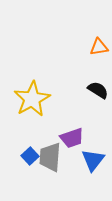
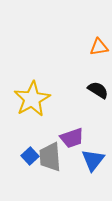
gray trapezoid: rotated 8 degrees counterclockwise
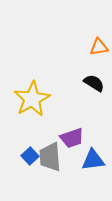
black semicircle: moved 4 px left, 7 px up
blue triangle: rotated 45 degrees clockwise
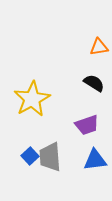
purple trapezoid: moved 15 px right, 13 px up
blue triangle: moved 2 px right
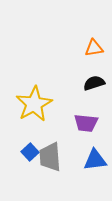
orange triangle: moved 5 px left, 1 px down
black semicircle: rotated 50 degrees counterclockwise
yellow star: moved 2 px right, 5 px down
purple trapezoid: moved 1 px left, 2 px up; rotated 25 degrees clockwise
blue square: moved 4 px up
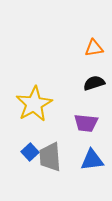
blue triangle: moved 3 px left
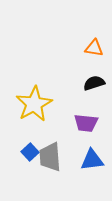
orange triangle: rotated 18 degrees clockwise
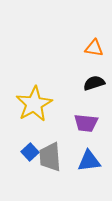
blue triangle: moved 3 px left, 1 px down
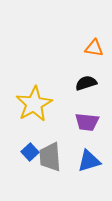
black semicircle: moved 8 px left
purple trapezoid: moved 1 px right, 1 px up
blue triangle: rotated 10 degrees counterclockwise
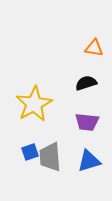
blue square: rotated 24 degrees clockwise
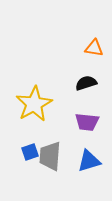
gray trapezoid: moved 1 px up; rotated 8 degrees clockwise
